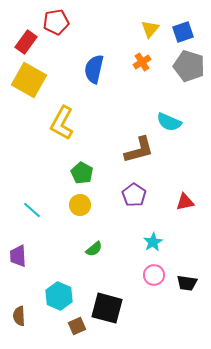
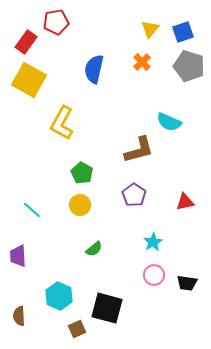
orange cross: rotated 12 degrees counterclockwise
brown square: moved 3 px down
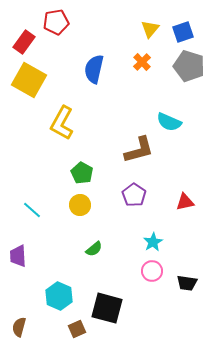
red rectangle: moved 2 px left
pink circle: moved 2 px left, 4 px up
brown semicircle: moved 11 px down; rotated 18 degrees clockwise
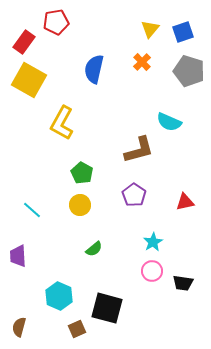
gray pentagon: moved 5 px down
black trapezoid: moved 4 px left
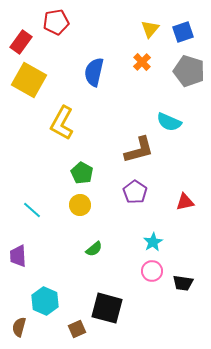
red rectangle: moved 3 px left
blue semicircle: moved 3 px down
purple pentagon: moved 1 px right, 3 px up
cyan hexagon: moved 14 px left, 5 px down
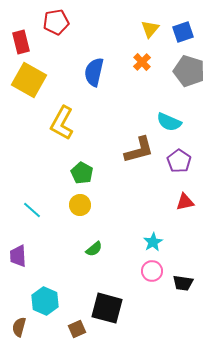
red rectangle: rotated 50 degrees counterclockwise
purple pentagon: moved 44 px right, 31 px up
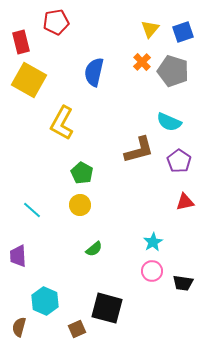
gray pentagon: moved 16 px left
